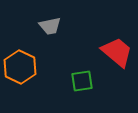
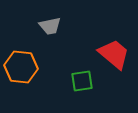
red trapezoid: moved 3 px left, 2 px down
orange hexagon: moved 1 px right; rotated 20 degrees counterclockwise
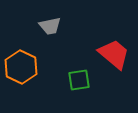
orange hexagon: rotated 20 degrees clockwise
green square: moved 3 px left, 1 px up
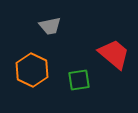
orange hexagon: moved 11 px right, 3 px down
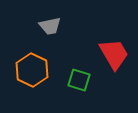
red trapezoid: rotated 20 degrees clockwise
green square: rotated 25 degrees clockwise
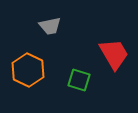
orange hexagon: moved 4 px left
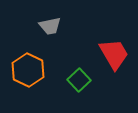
green square: rotated 30 degrees clockwise
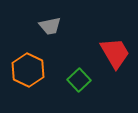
red trapezoid: moved 1 px right, 1 px up
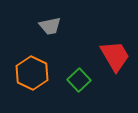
red trapezoid: moved 3 px down
orange hexagon: moved 4 px right, 3 px down
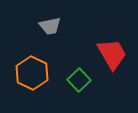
red trapezoid: moved 3 px left, 2 px up
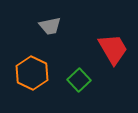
red trapezoid: moved 1 px right, 5 px up
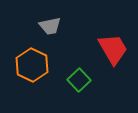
orange hexagon: moved 8 px up
